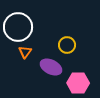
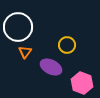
pink hexagon: moved 4 px right; rotated 20 degrees clockwise
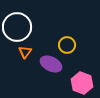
white circle: moved 1 px left
purple ellipse: moved 3 px up
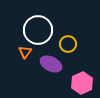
white circle: moved 21 px right, 3 px down
yellow circle: moved 1 px right, 1 px up
pink hexagon: rotated 15 degrees clockwise
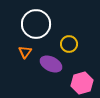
white circle: moved 2 px left, 6 px up
yellow circle: moved 1 px right
pink hexagon: rotated 10 degrees clockwise
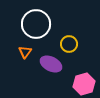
pink hexagon: moved 2 px right, 1 px down
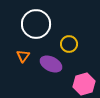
orange triangle: moved 2 px left, 4 px down
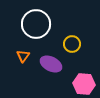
yellow circle: moved 3 px right
pink hexagon: rotated 20 degrees clockwise
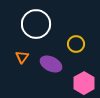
yellow circle: moved 4 px right
orange triangle: moved 1 px left, 1 px down
pink hexagon: moved 1 px up; rotated 25 degrees clockwise
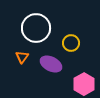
white circle: moved 4 px down
yellow circle: moved 5 px left, 1 px up
pink hexagon: moved 1 px down
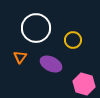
yellow circle: moved 2 px right, 3 px up
orange triangle: moved 2 px left
pink hexagon: rotated 15 degrees counterclockwise
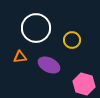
yellow circle: moved 1 px left
orange triangle: rotated 48 degrees clockwise
purple ellipse: moved 2 px left, 1 px down
